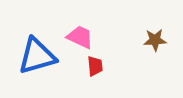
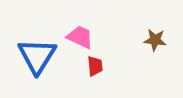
brown star: rotated 10 degrees clockwise
blue triangle: rotated 42 degrees counterclockwise
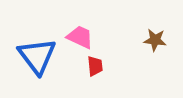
blue triangle: rotated 9 degrees counterclockwise
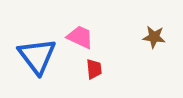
brown star: moved 1 px left, 3 px up
red trapezoid: moved 1 px left, 3 px down
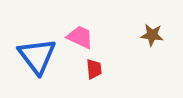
brown star: moved 2 px left, 2 px up
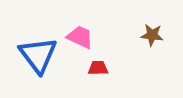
blue triangle: moved 1 px right, 1 px up
red trapezoid: moved 4 px right, 1 px up; rotated 85 degrees counterclockwise
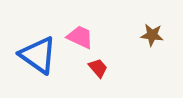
blue triangle: rotated 18 degrees counterclockwise
red trapezoid: rotated 50 degrees clockwise
